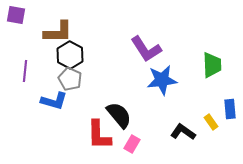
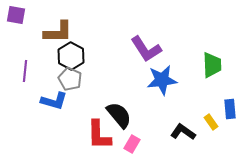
black hexagon: moved 1 px right, 1 px down
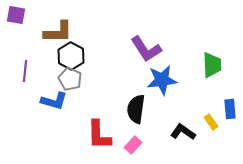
black semicircle: moved 17 px right, 6 px up; rotated 132 degrees counterclockwise
pink rectangle: moved 1 px right, 1 px down; rotated 12 degrees clockwise
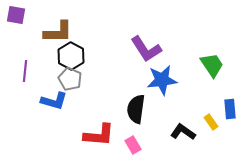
green trapezoid: rotated 32 degrees counterclockwise
red L-shape: rotated 84 degrees counterclockwise
pink rectangle: rotated 72 degrees counterclockwise
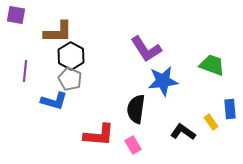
green trapezoid: rotated 36 degrees counterclockwise
blue star: moved 1 px right, 1 px down
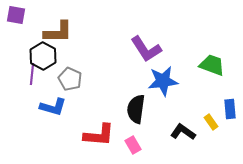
black hexagon: moved 28 px left
purple line: moved 7 px right, 3 px down
blue L-shape: moved 1 px left, 6 px down
